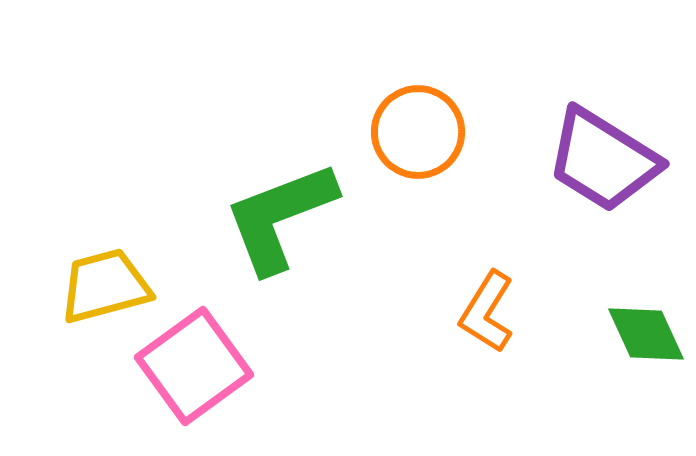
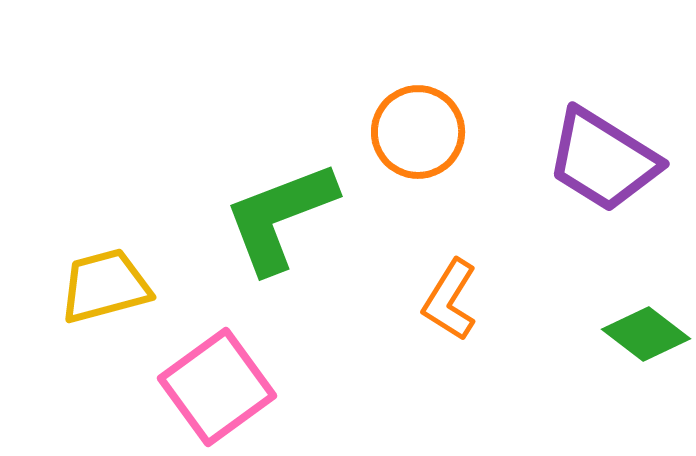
orange L-shape: moved 37 px left, 12 px up
green diamond: rotated 28 degrees counterclockwise
pink square: moved 23 px right, 21 px down
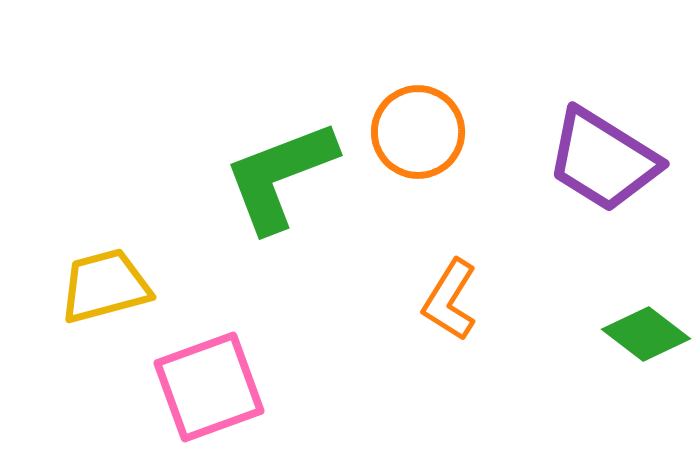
green L-shape: moved 41 px up
pink square: moved 8 px left; rotated 16 degrees clockwise
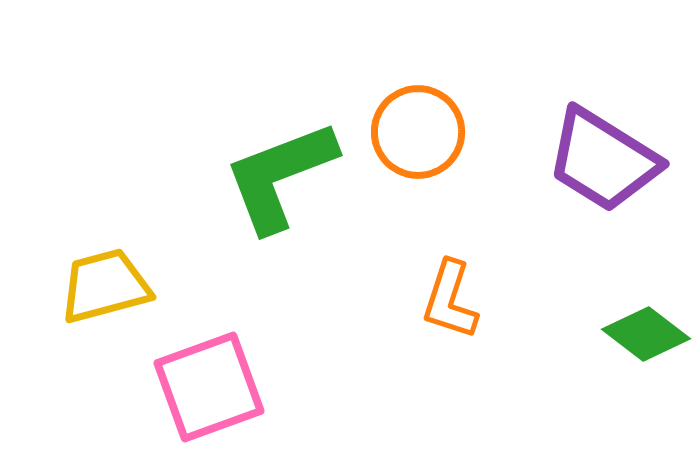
orange L-shape: rotated 14 degrees counterclockwise
